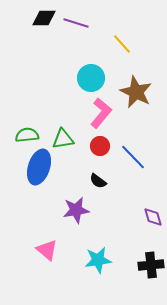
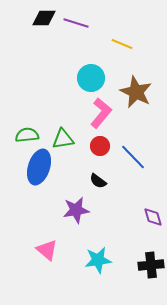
yellow line: rotated 25 degrees counterclockwise
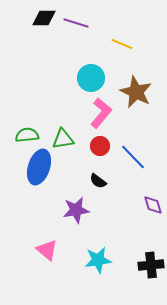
purple diamond: moved 12 px up
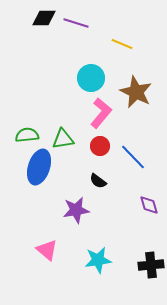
purple diamond: moved 4 px left
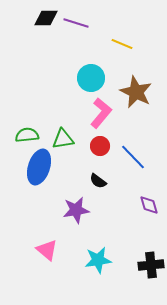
black diamond: moved 2 px right
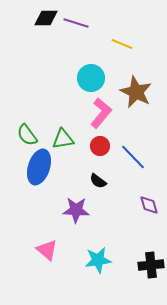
green semicircle: rotated 120 degrees counterclockwise
purple star: rotated 12 degrees clockwise
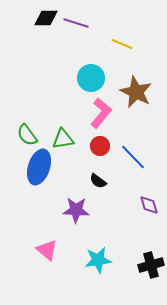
black cross: rotated 10 degrees counterclockwise
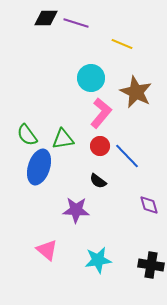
blue line: moved 6 px left, 1 px up
black cross: rotated 25 degrees clockwise
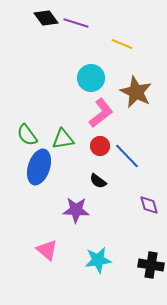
black diamond: rotated 55 degrees clockwise
pink L-shape: rotated 12 degrees clockwise
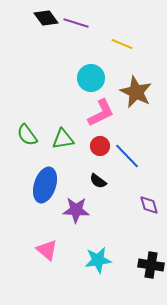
pink L-shape: rotated 12 degrees clockwise
blue ellipse: moved 6 px right, 18 px down
